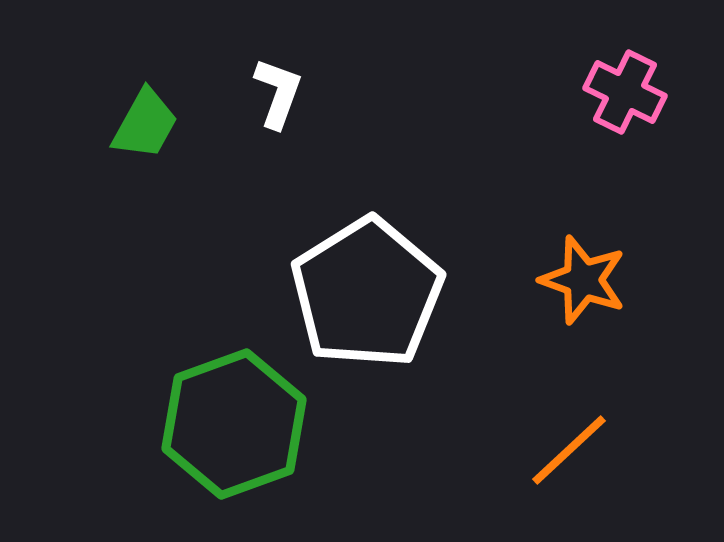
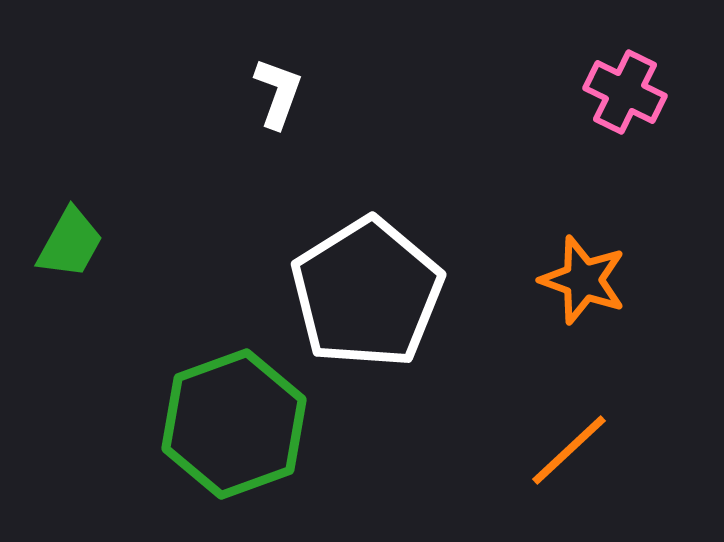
green trapezoid: moved 75 px left, 119 px down
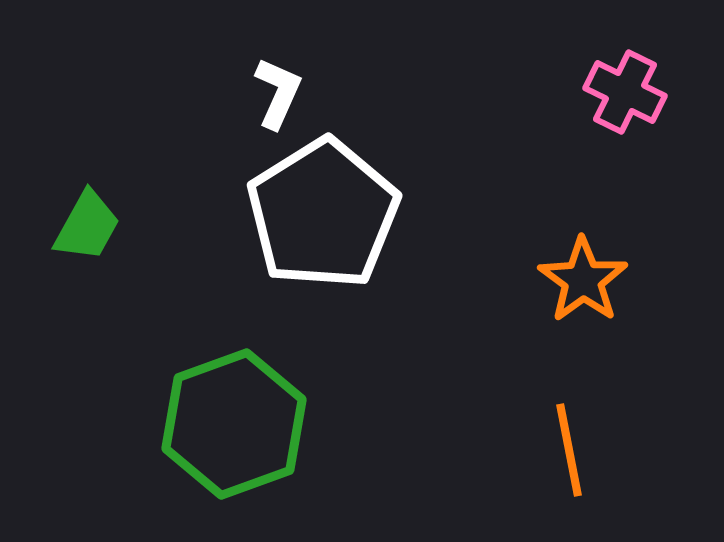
white L-shape: rotated 4 degrees clockwise
green trapezoid: moved 17 px right, 17 px up
orange star: rotated 16 degrees clockwise
white pentagon: moved 44 px left, 79 px up
orange line: rotated 58 degrees counterclockwise
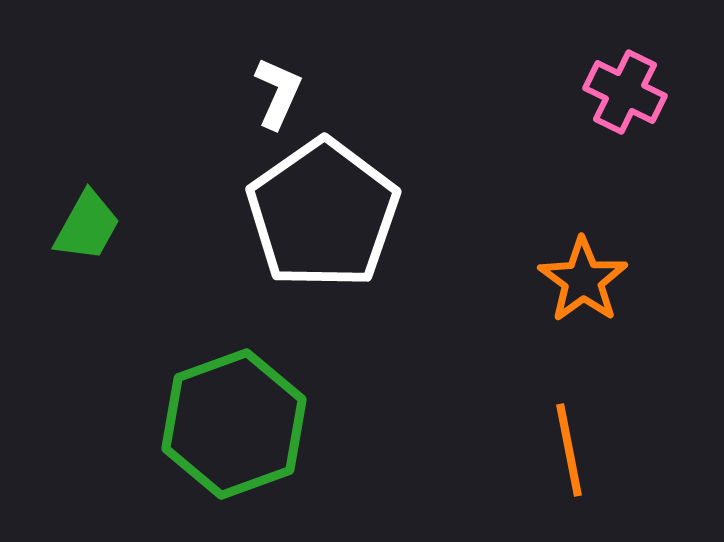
white pentagon: rotated 3 degrees counterclockwise
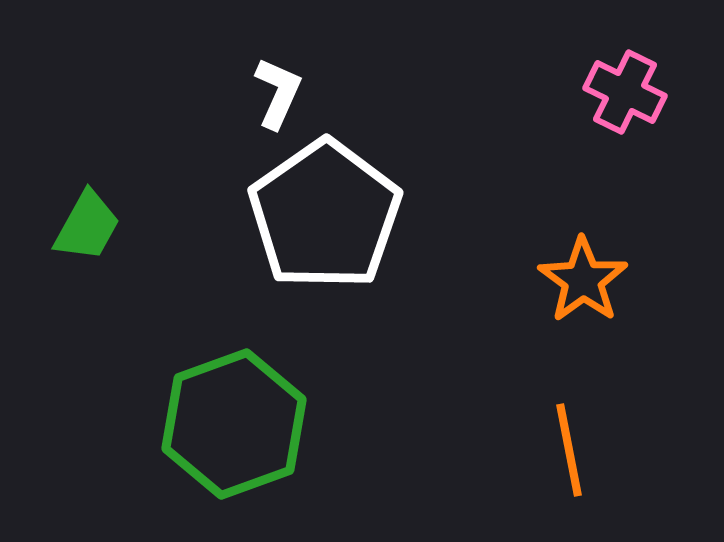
white pentagon: moved 2 px right, 1 px down
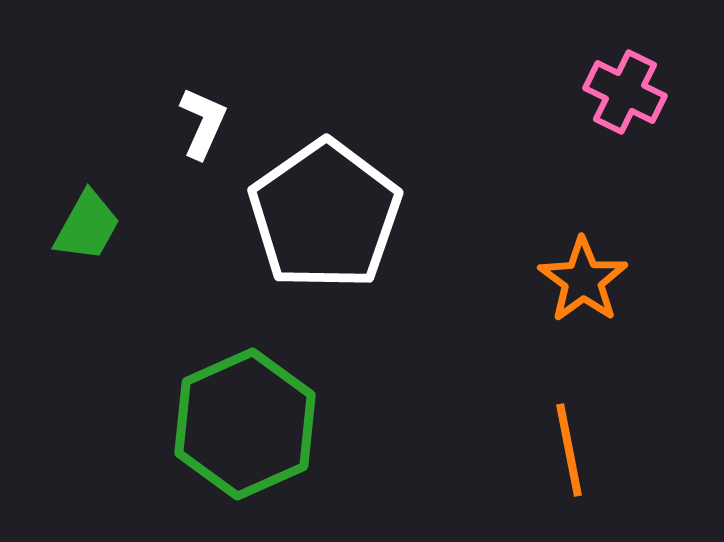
white L-shape: moved 75 px left, 30 px down
green hexagon: moved 11 px right; rotated 4 degrees counterclockwise
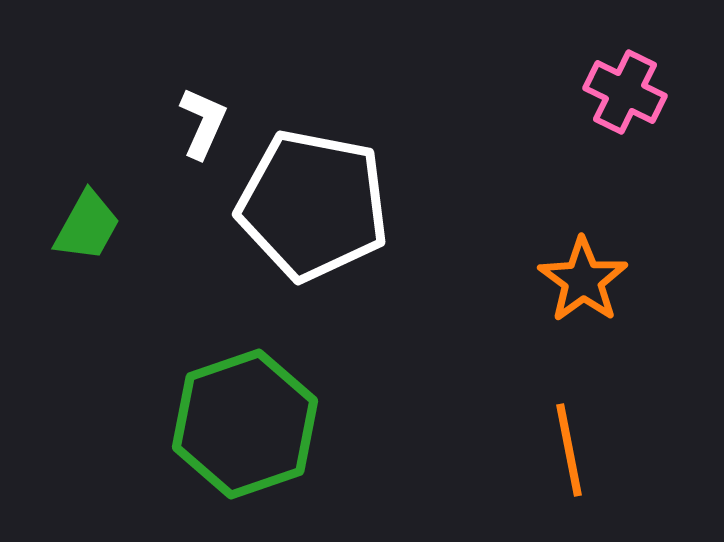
white pentagon: moved 12 px left, 10 px up; rotated 26 degrees counterclockwise
green hexagon: rotated 5 degrees clockwise
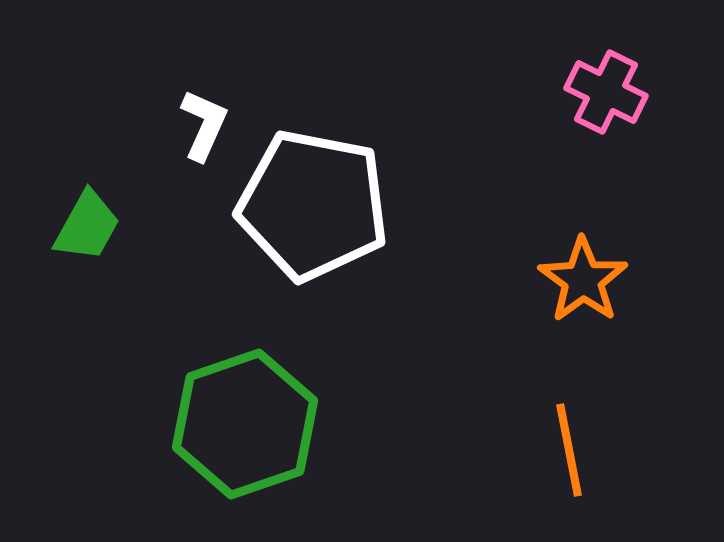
pink cross: moved 19 px left
white L-shape: moved 1 px right, 2 px down
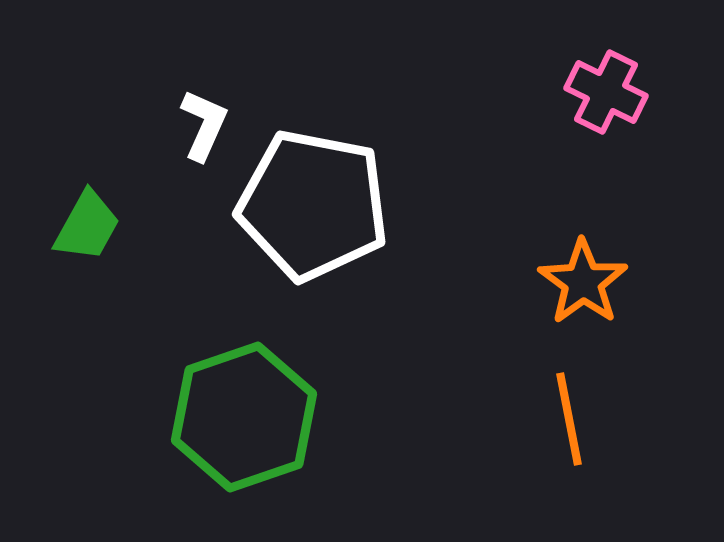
orange star: moved 2 px down
green hexagon: moved 1 px left, 7 px up
orange line: moved 31 px up
